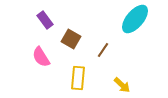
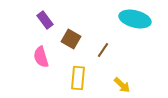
cyan ellipse: rotated 64 degrees clockwise
pink semicircle: rotated 15 degrees clockwise
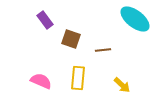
cyan ellipse: rotated 24 degrees clockwise
brown square: rotated 12 degrees counterclockwise
brown line: rotated 49 degrees clockwise
pink semicircle: moved 24 px down; rotated 130 degrees clockwise
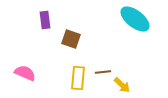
purple rectangle: rotated 30 degrees clockwise
brown line: moved 22 px down
pink semicircle: moved 16 px left, 8 px up
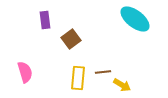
brown square: rotated 36 degrees clockwise
pink semicircle: moved 1 px up; rotated 50 degrees clockwise
yellow arrow: rotated 12 degrees counterclockwise
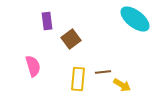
purple rectangle: moved 2 px right, 1 px down
pink semicircle: moved 8 px right, 6 px up
yellow rectangle: moved 1 px down
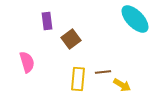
cyan ellipse: rotated 8 degrees clockwise
pink semicircle: moved 6 px left, 4 px up
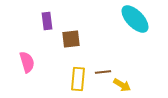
brown square: rotated 30 degrees clockwise
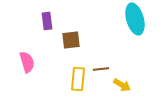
cyan ellipse: rotated 28 degrees clockwise
brown square: moved 1 px down
brown line: moved 2 px left, 3 px up
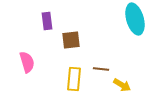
brown line: rotated 14 degrees clockwise
yellow rectangle: moved 4 px left
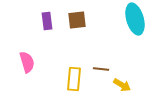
brown square: moved 6 px right, 20 px up
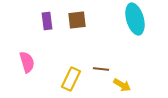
yellow rectangle: moved 3 px left; rotated 20 degrees clockwise
